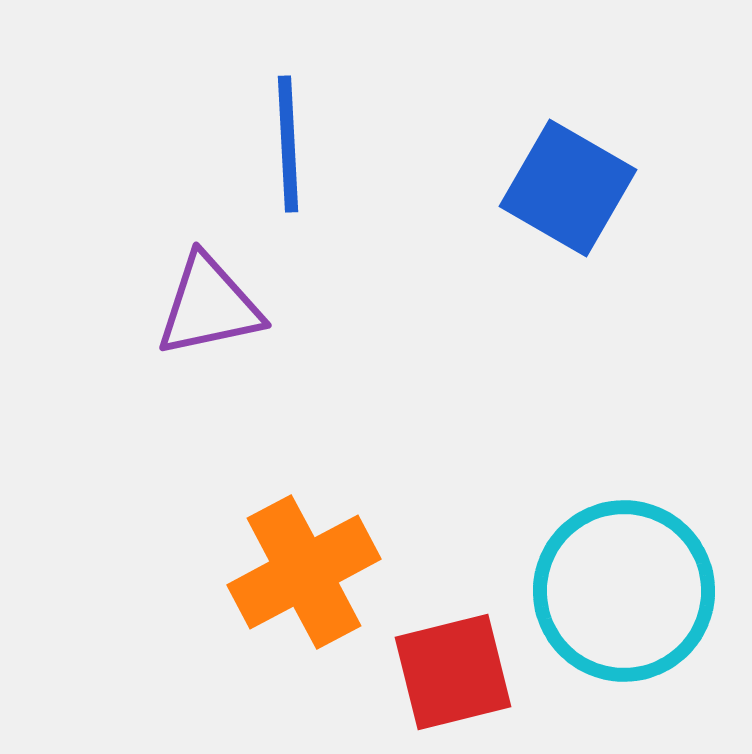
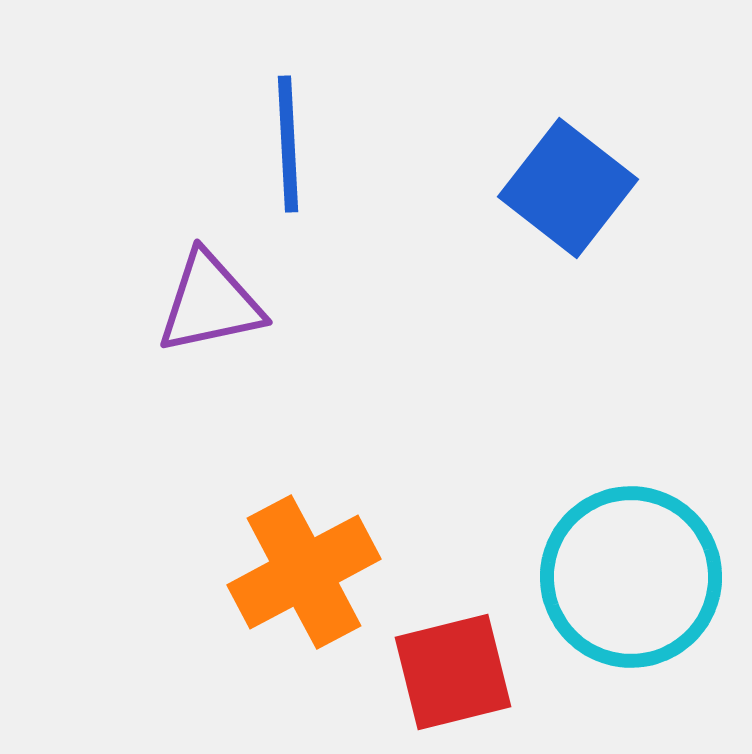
blue square: rotated 8 degrees clockwise
purple triangle: moved 1 px right, 3 px up
cyan circle: moved 7 px right, 14 px up
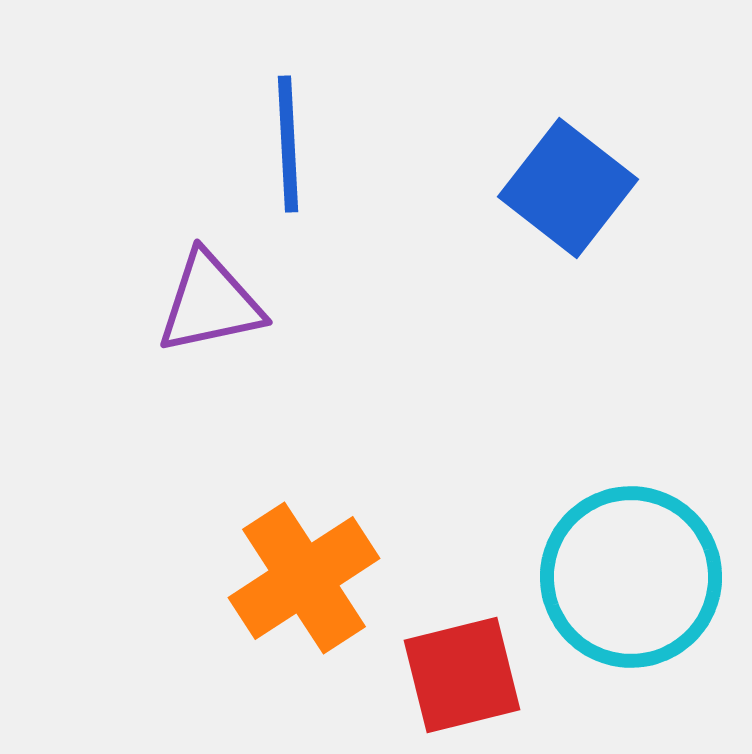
orange cross: moved 6 px down; rotated 5 degrees counterclockwise
red square: moved 9 px right, 3 px down
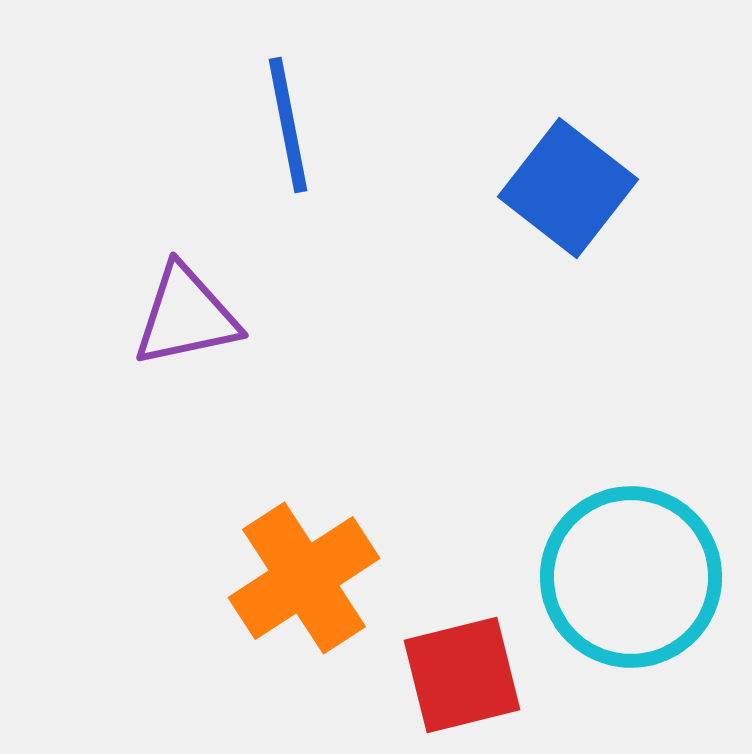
blue line: moved 19 px up; rotated 8 degrees counterclockwise
purple triangle: moved 24 px left, 13 px down
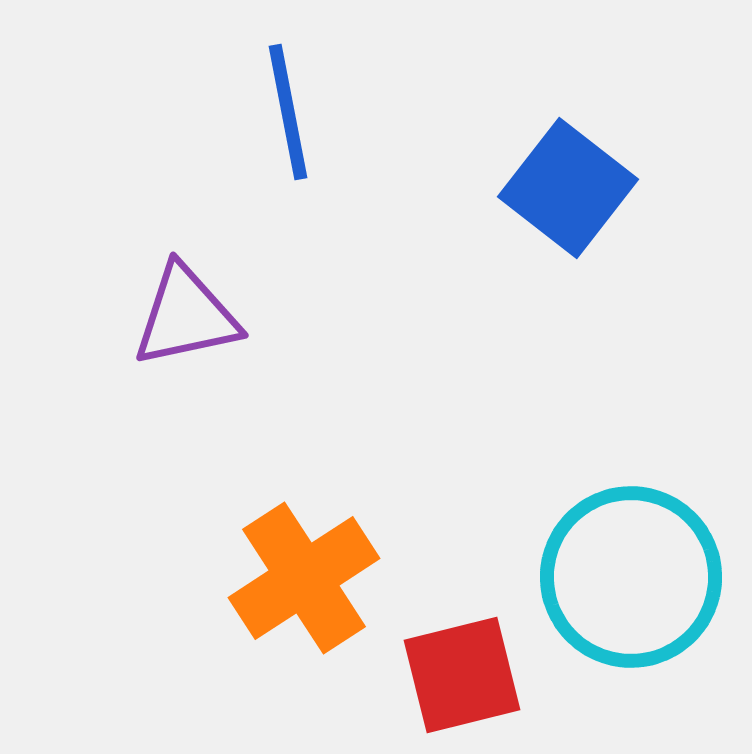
blue line: moved 13 px up
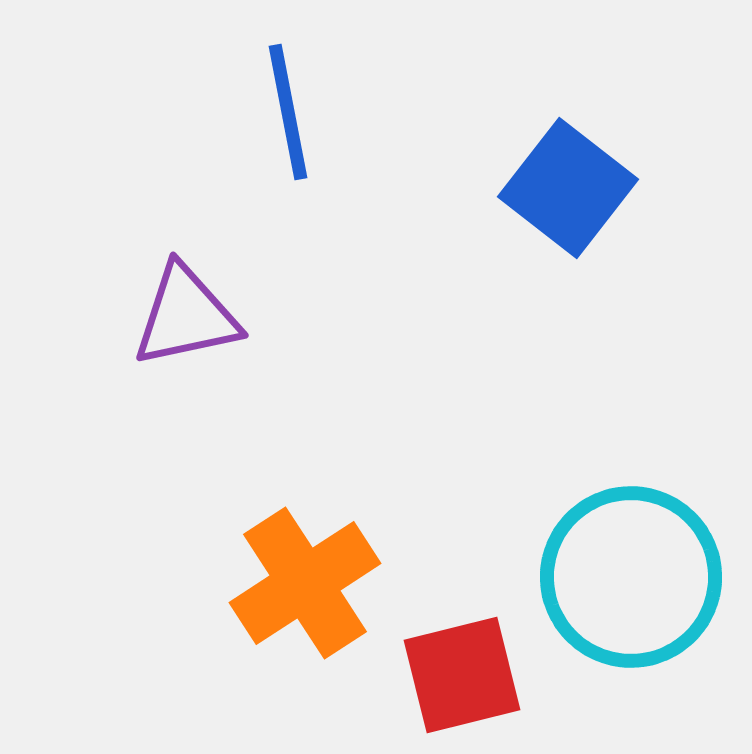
orange cross: moved 1 px right, 5 px down
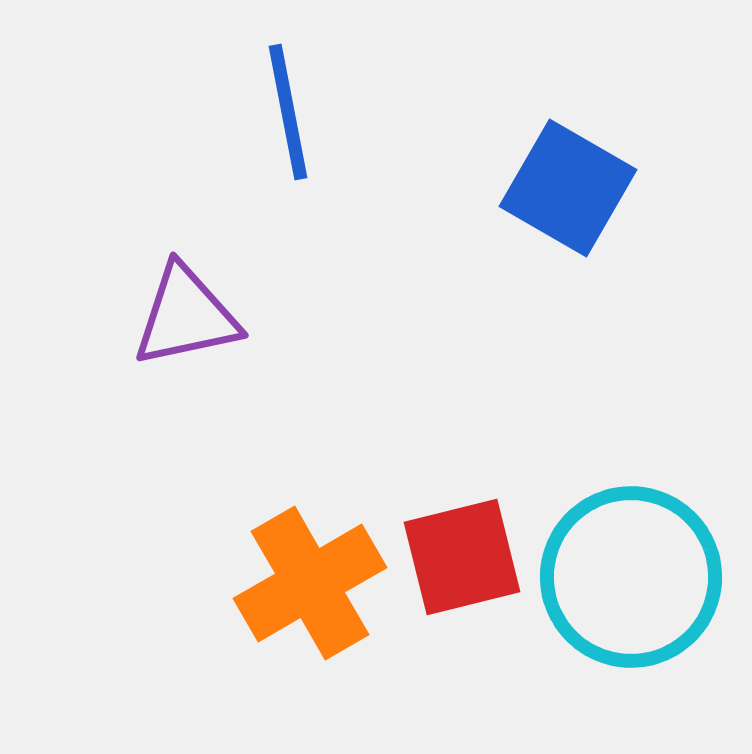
blue square: rotated 8 degrees counterclockwise
orange cross: moved 5 px right; rotated 3 degrees clockwise
red square: moved 118 px up
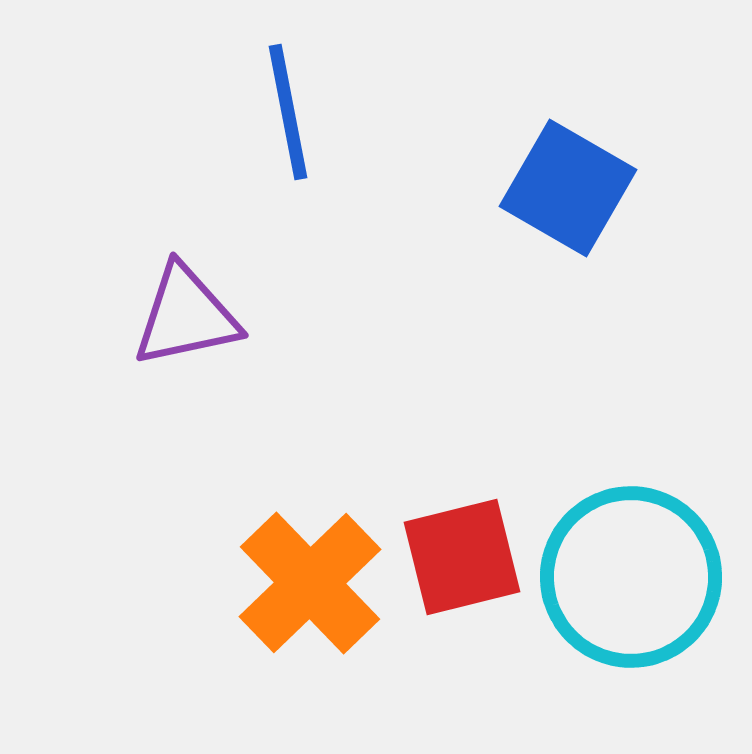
orange cross: rotated 14 degrees counterclockwise
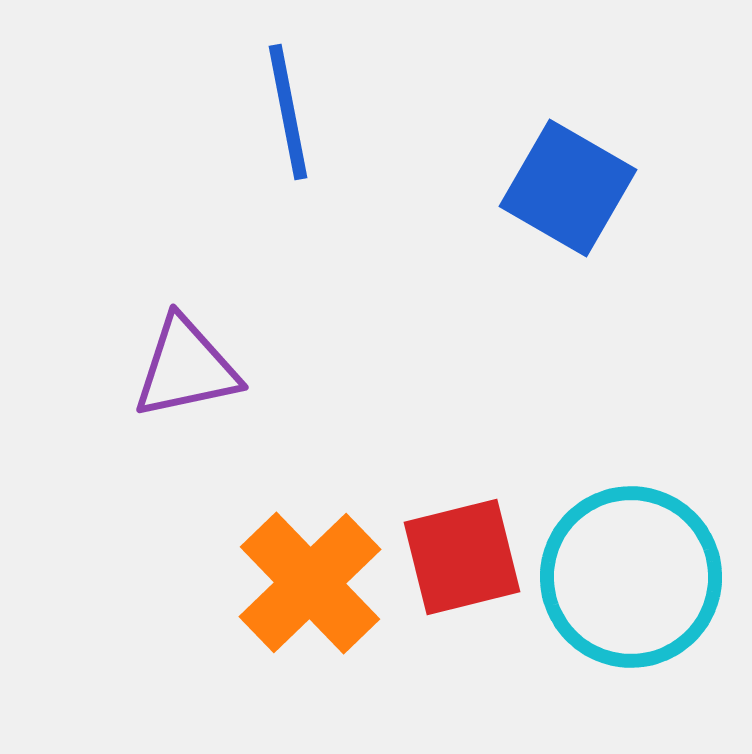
purple triangle: moved 52 px down
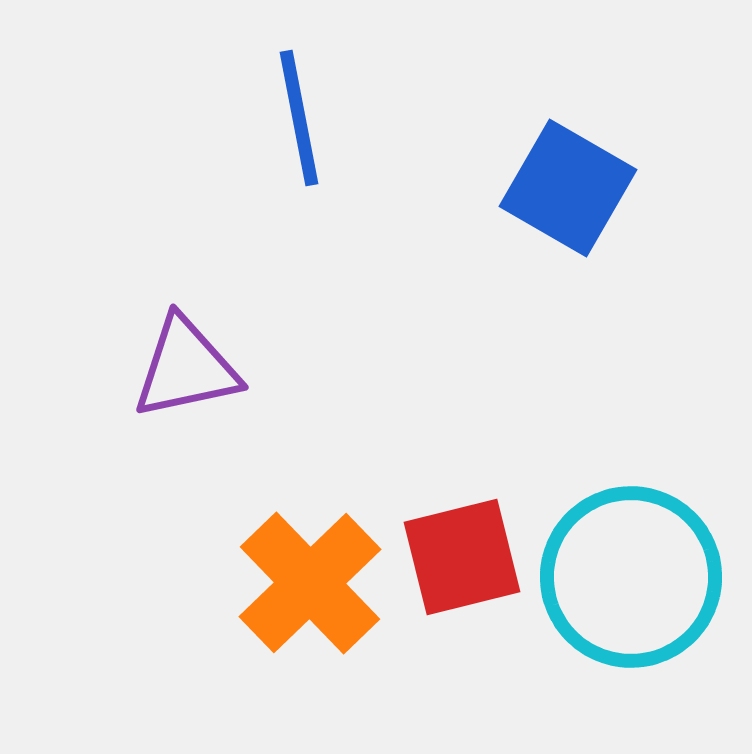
blue line: moved 11 px right, 6 px down
